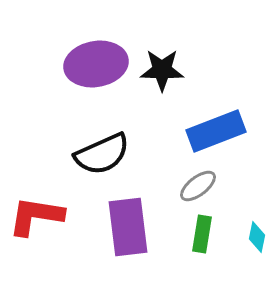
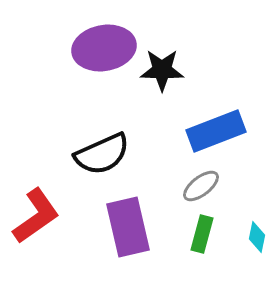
purple ellipse: moved 8 px right, 16 px up
gray ellipse: moved 3 px right
red L-shape: rotated 136 degrees clockwise
purple rectangle: rotated 6 degrees counterclockwise
green rectangle: rotated 6 degrees clockwise
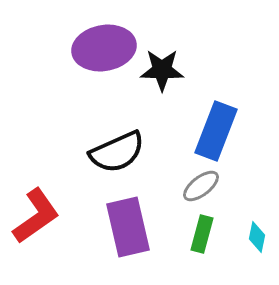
blue rectangle: rotated 48 degrees counterclockwise
black semicircle: moved 15 px right, 2 px up
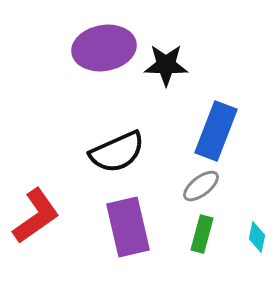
black star: moved 4 px right, 5 px up
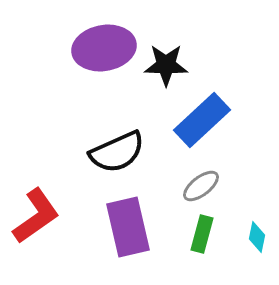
blue rectangle: moved 14 px left, 11 px up; rotated 26 degrees clockwise
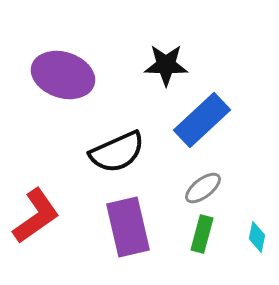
purple ellipse: moved 41 px left, 27 px down; rotated 28 degrees clockwise
gray ellipse: moved 2 px right, 2 px down
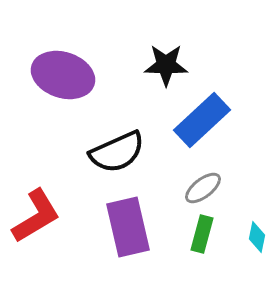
red L-shape: rotated 4 degrees clockwise
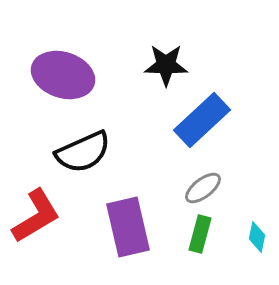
black semicircle: moved 34 px left
green rectangle: moved 2 px left
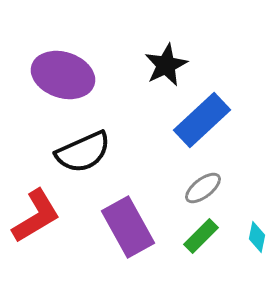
black star: rotated 27 degrees counterclockwise
purple rectangle: rotated 16 degrees counterclockwise
green rectangle: moved 1 px right, 2 px down; rotated 30 degrees clockwise
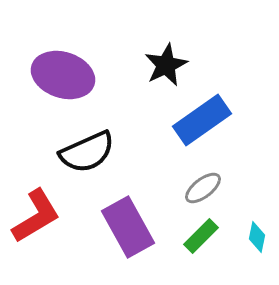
blue rectangle: rotated 8 degrees clockwise
black semicircle: moved 4 px right
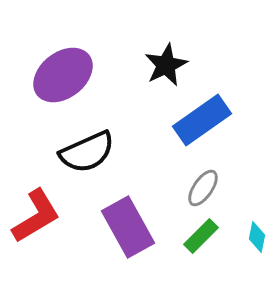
purple ellipse: rotated 56 degrees counterclockwise
gray ellipse: rotated 18 degrees counterclockwise
